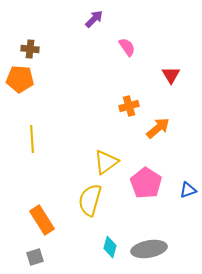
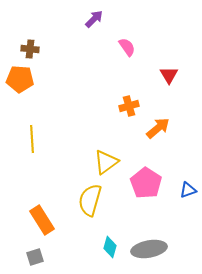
red triangle: moved 2 px left
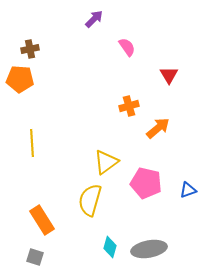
brown cross: rotated 18 degrees counterclockwise
yellow line: moved 4 px down
pink pentagon: rotated 20 degrees counterclockwise
gray square: rotated 36 degrees clockwise
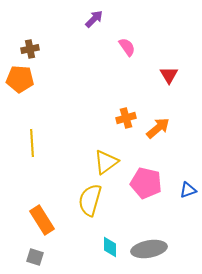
orange cross: moved 3 px left, 12 px down
cyan diamond: rotated 15 degrees counterclockwise
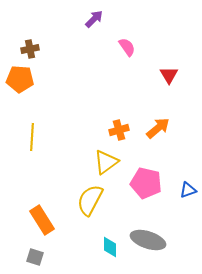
orange cross: moved 7 px left, 12 px down
yellow line: moved 6 px up; rotated 8 degrees clockwise
yellow semicircle: rotated 12 degrees clockwise
gray ellipse: moved 1 px left, 9 px up; rotated 28 degrees clockwise
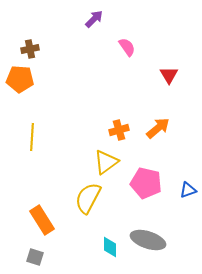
yellow semicircle: moved 2 px left, 2 px up
